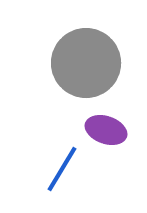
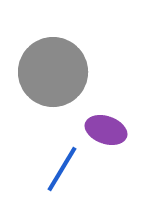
gray circle: moved 33 px left, 9 px down
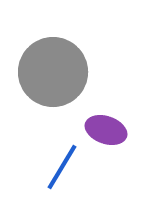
blue line: moved 2 px up
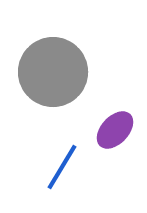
purple ellipse: moved 9 px right; rotated 66 degrees counterclockwise
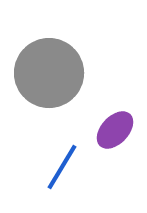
gray circle: moved 4 px left, 1 px down
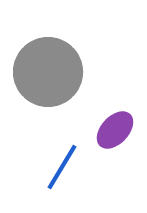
gray circle: moved 1 px left, 1 px up
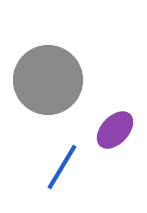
gray circle: moved 8 px down
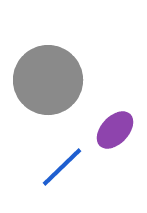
blue line: rotated 15 degrees clockwise
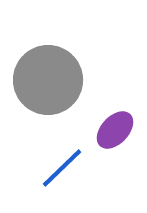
blue line: moved 1 px down
